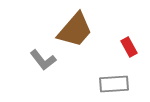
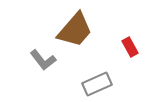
red rectangle: moved 1 px right
gray rectangle: moved 17 px left; rotated 20 degrees counterclockwise
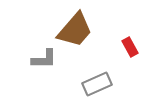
gray L-shape: moved 1 px right, 1 px up; rotated 52 degrees counterclockwise
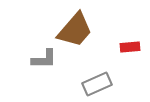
red rectangle: rotated 66 degrees counterclockwise
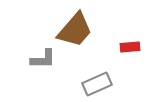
gray L-shape: moved 1 px left
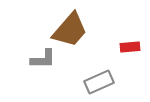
brown trapezoid: moved 5 px left
gray rectangle: moved 2 px right, 2 px up
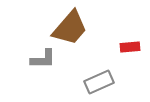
brown trapezoid: moved 2 px up
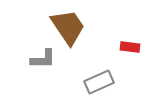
brown trapezoid: moved 2 px left, 1 px up; rotated 75 degrees counterclockwise
red rectangle: rotated 12 degrees clockwise
